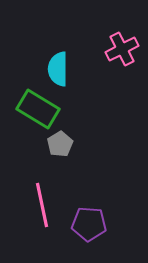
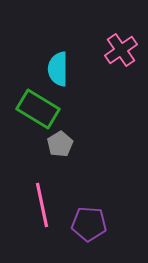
pink cross: moved 1 px left, 1 px down; rotated 8 degrees counterclockwise
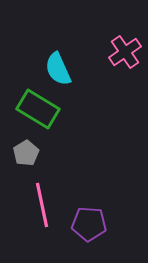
pink cross: moved 4 px right, 2 px down
cyan semicircle: rotated 24 degrees counterclockwise
gray pentagon: moved 34 px left, 9 px down
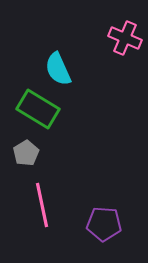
pink cross: moved 14 px up; rotated 32 degrees counterclockwise
purple pentagon: moved 15 px right
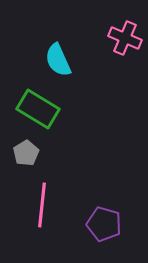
cyan semicircle: moved 9 px up
pink line: rotated 18 degrees clockwise
purple pentagon: rotated 12 degrees clockwise
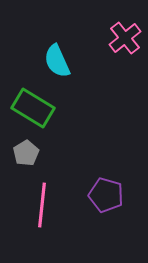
pink cross: rotated 28 degrees clockwise
cyan semicircle: moved 1 px left, 1 px down
green rectangle: moved 5 px left, 1 px up
purple pentagon: moved 2 px right, 29 px up
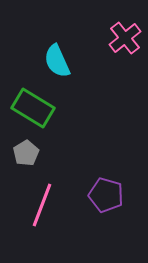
pink line: rotated 15 degrees clockwise
